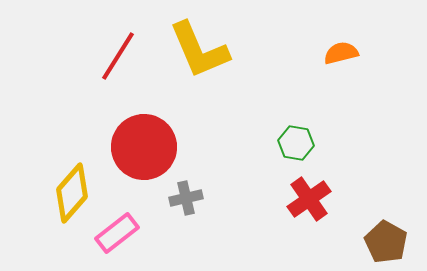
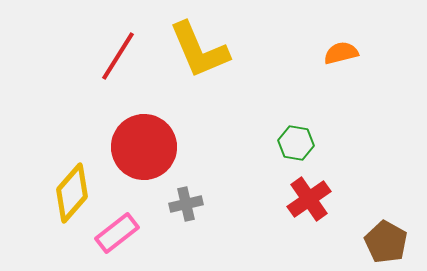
gray cross: moved 6 px down
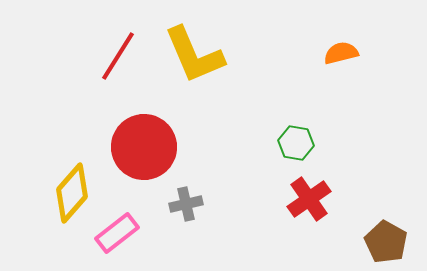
yellow L-shape: moved 5 px left, 5 px down
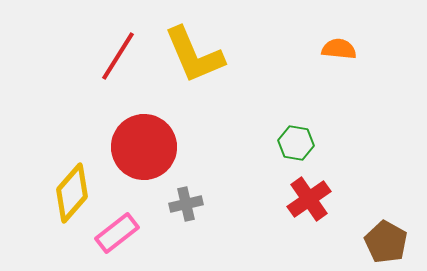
orange semicircle: moved 2 px left, 4 px up; rotated 20 degrees clockwise
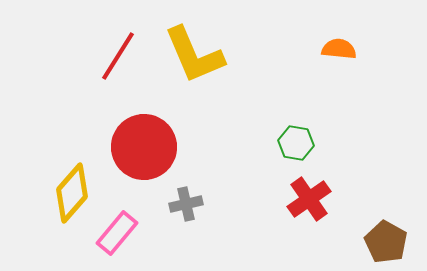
pink rectangle: rotated 12 degrees counterclockwise
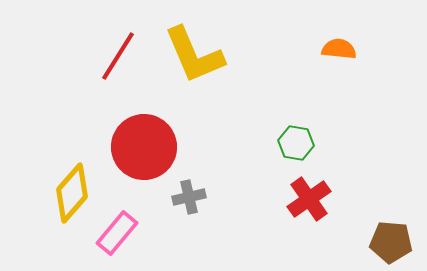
gray cross: moved 3 px right, 7 px up
brown pentagon: moved 5 px right; rotated 24 degrees counterclockwise
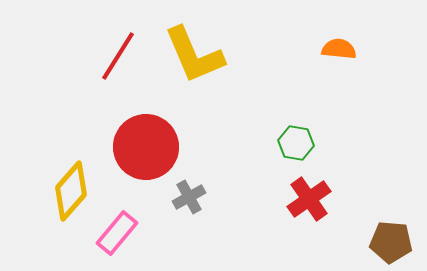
red circle: moved 2 px right
yellow diamond: moved 1 px left, 2 px up
gray cross: rotated 16 degrees counterclockwise
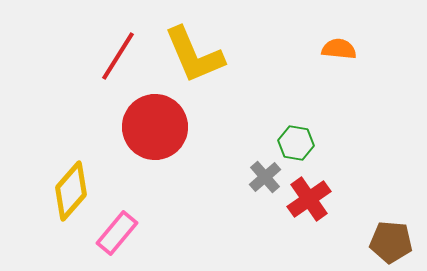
red circle: moved 9 px right, 20 px up
gray cross: moved 76 px right, 20 px up; rotated 12 degrees counterclockwise
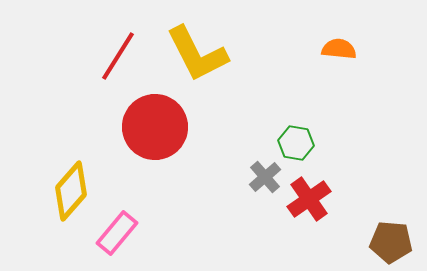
yellow L-shape: moved 3 px right, 1 px up; rotated 4 degrees counterclockwise
